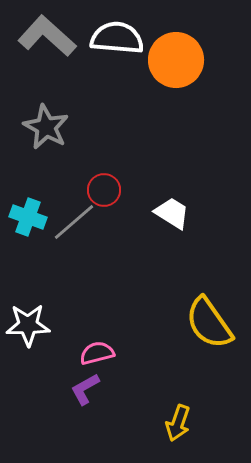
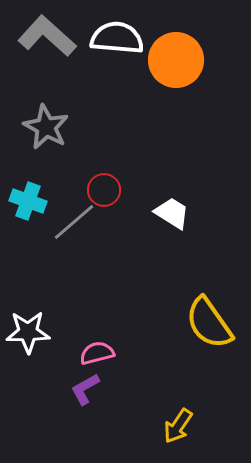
cyan cross: moved 16 px up
white star: moved 7 px down
yellow arrow: moved 3 px down; rotated 15 degrees clockwise
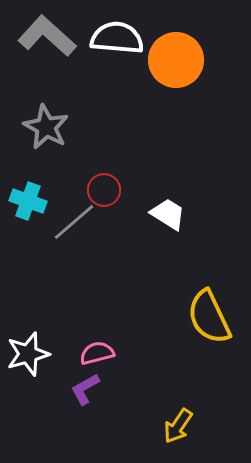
white trapezoid: moved 4 px left, 1 px down
yellow semicircle: moved 6 px up; rotated 10 degrees clockwise
white star: moved 22 px down; rotated 15 degrees counterclockwise
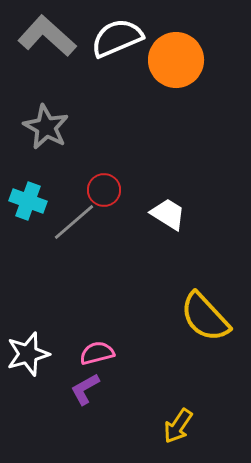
white semicircle: rotated 28 degrees counterclockwise
yellow semicircle: moved 4 px left; rotated 18 degrees counterclockwise
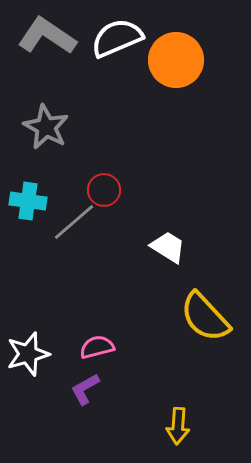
gray L-shape: rotated 8 degrees counterclockwise
cyan cross: rotated 12 degrees counterclockwise
white trapezoid: moved 33 px down
pink semicircle: moved 6 px up
yellow arrow: rotated 30 degrees counterclockwise
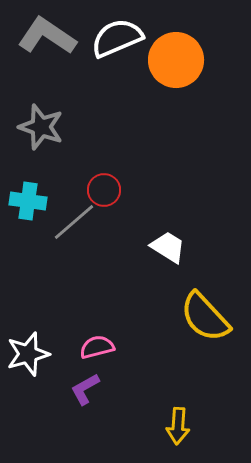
gray star: moved 5 px left; rotated 9 degrees counterclockwise
